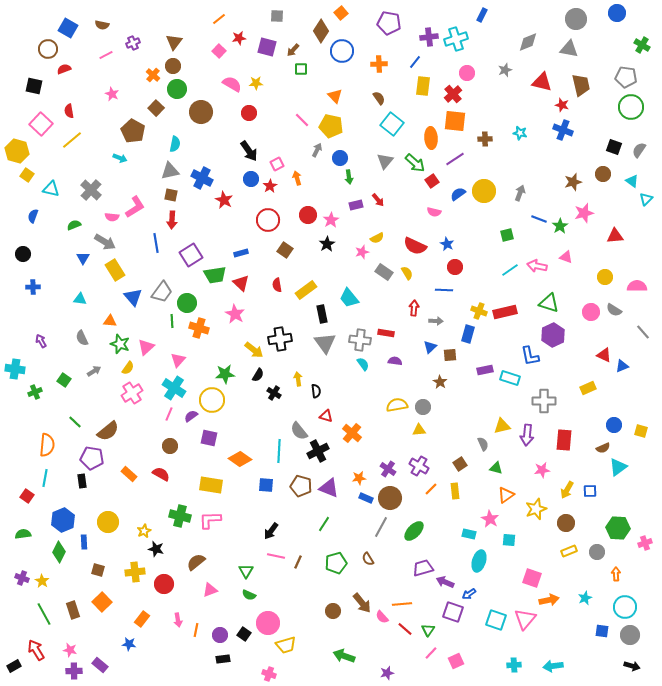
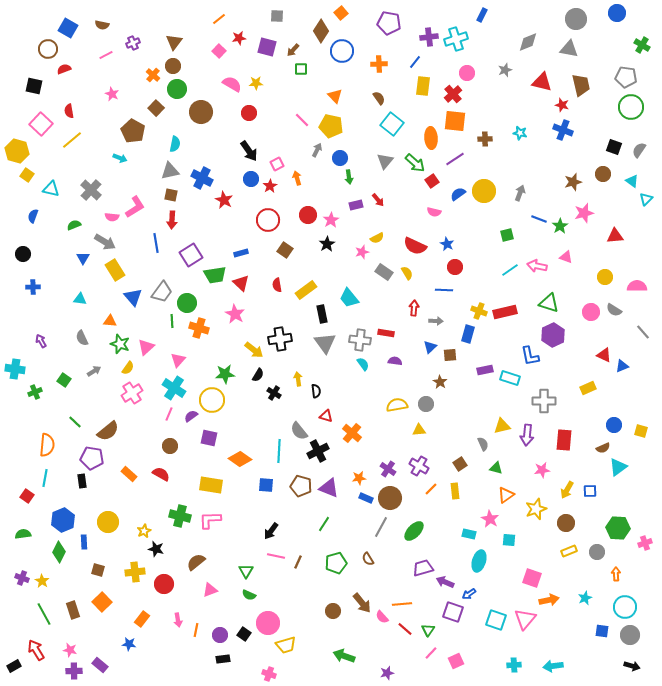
gray circle at (423, 407): moved 3 px right, 3 px up
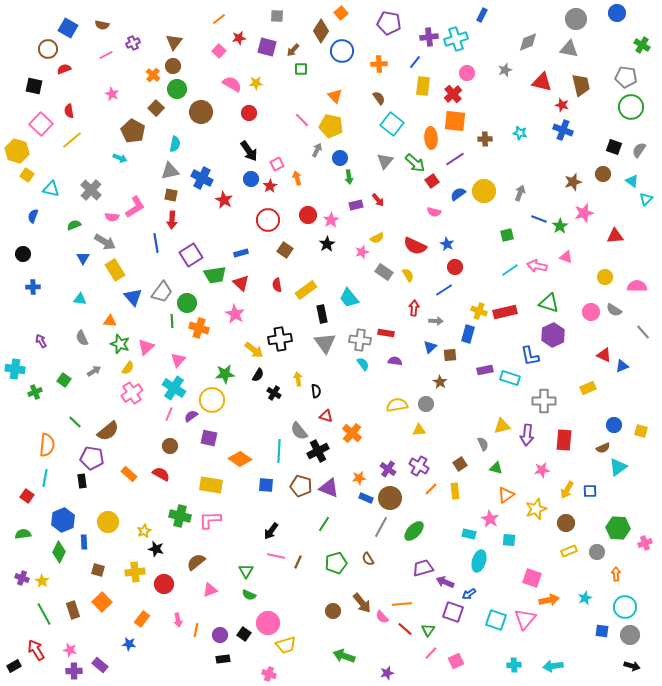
yellow semicircle at (407, 273): moved 1 px right, 2 px down
blue line at (444, 290): rotated 36 degrees counterclockwise
